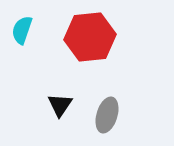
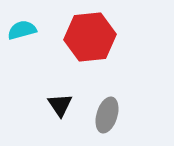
cyan semicircle: rotated 56 degrees clockwise
black triangle: rotated 8 degrees counterclockwise
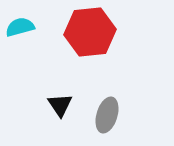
cyan semicircle: moved 2 px left, 3 px up
red hexagon: moved 5 px up
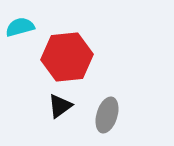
red hexagon: moved 23 px left, 25 px down
black triangle: moved 1 px down; rotated 28 degrees clockwise
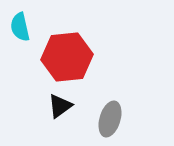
cyan semicircle: rotated 88 degrees counterclockwise
gray ellipse: moved 3 px right, 4 px down
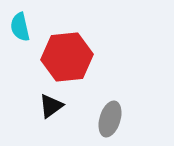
black triangle: moved 9 px left
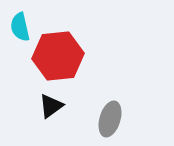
red hexagon: moved 9 px left, 1 px up
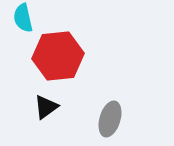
cyan semicircle: moved 3 px right, 9 px up
black triangle: moved 5 px left, 1 px down
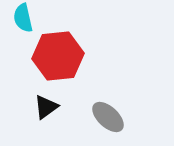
gray ellipse: moved 2 px left, 2 px up; rotated 64 degrees counterclockwise
